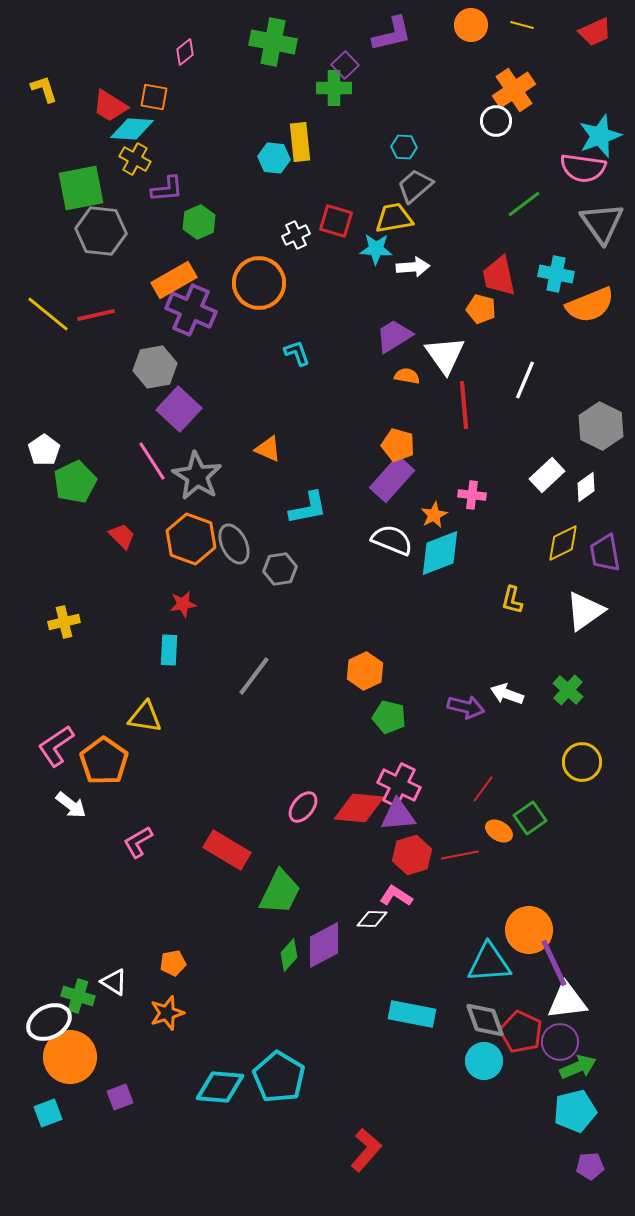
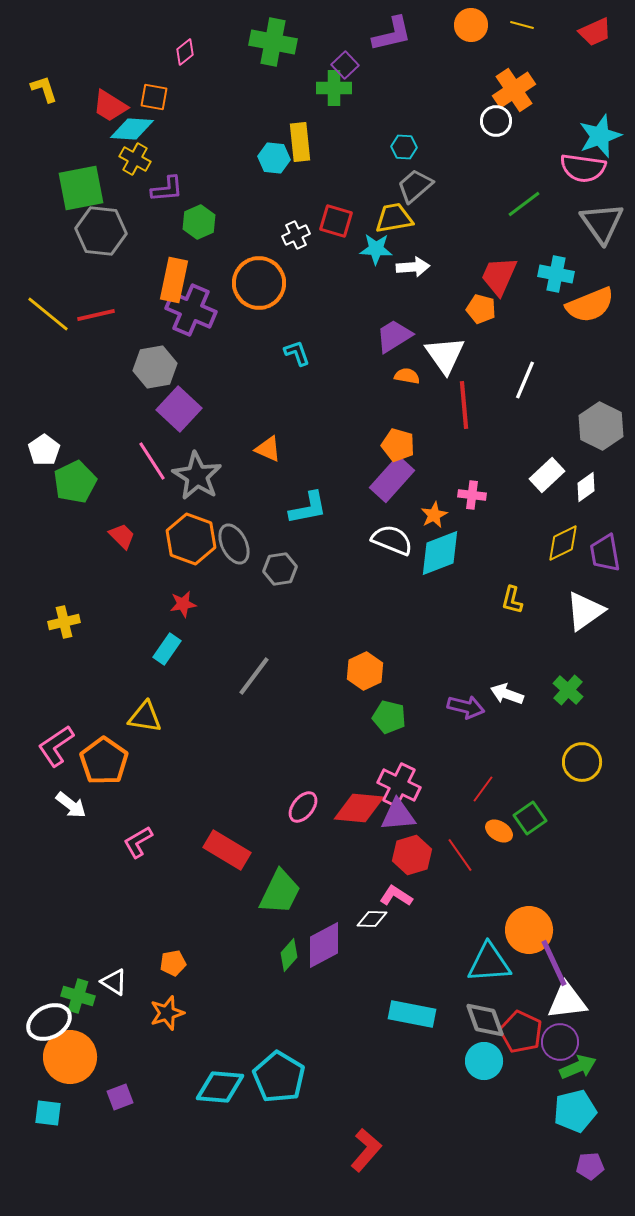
red trapezoid at (499, 276): rotated 36 degrees clockwise
orange rectangle at (174, 280): rotated 48 degrees counterclockwise
cyan rectangle at (169, 650): moved 2 px left, 1 px up; rotated 32 degrees clockwise
red line at (460, 855): rotated 66 degrees clockwise
cyan square at (48, 1113): rotated 28 degrees clockwise
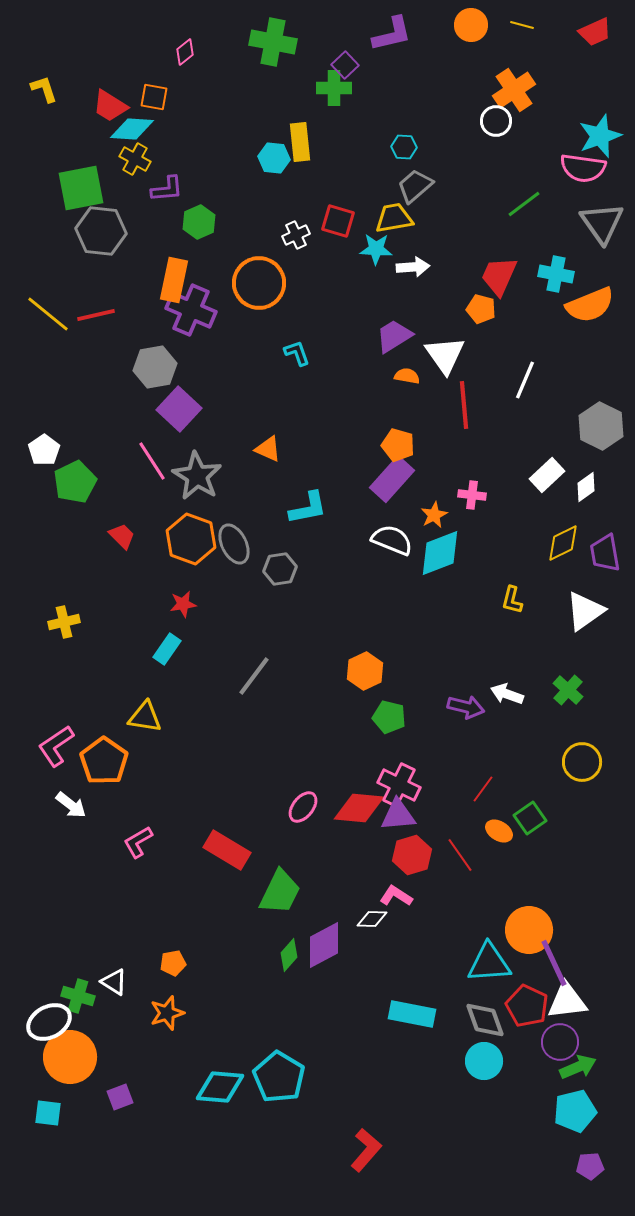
red square at (336, 221): moved 2 px right
red pentagon at (521, 1032): moved 6 px right, 26 px up
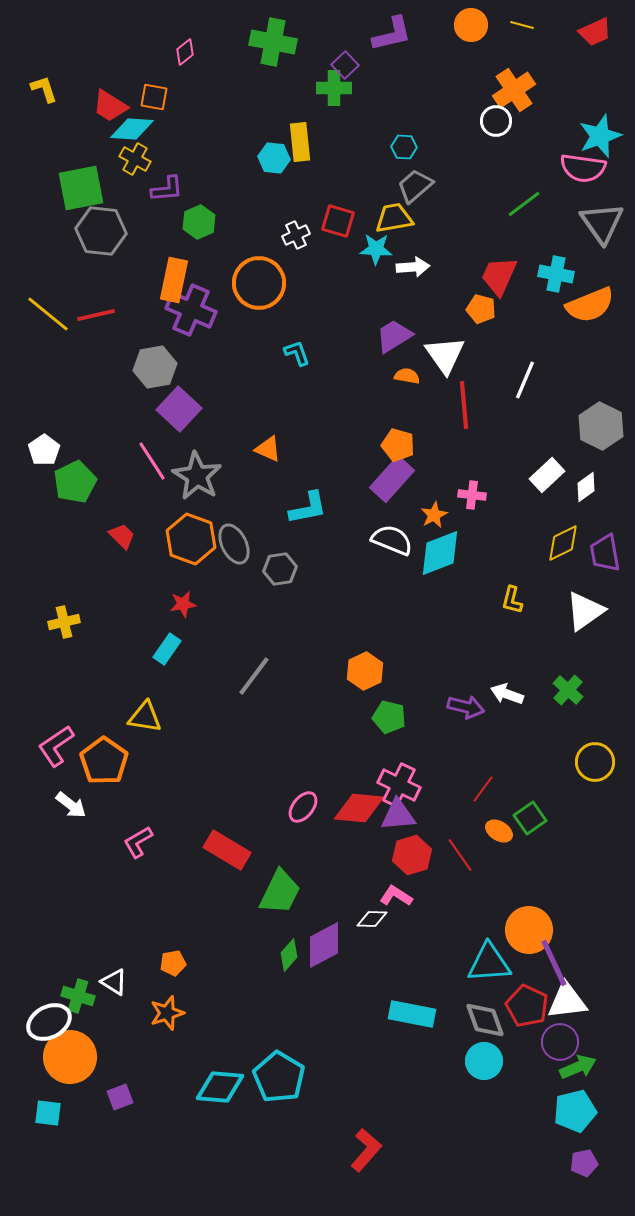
yellow circle at (582, 762): moved 13 px right
purple pentagon at (590, 1166): moved 6 px left, 3 px up; rotated 8 degrees counterclockwise
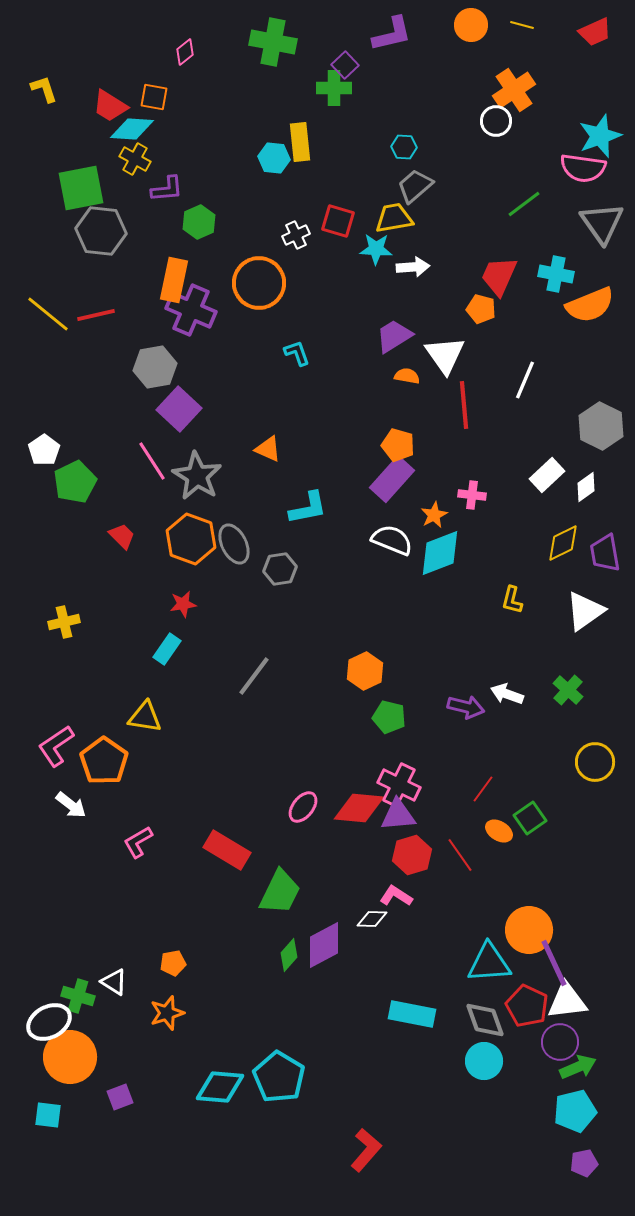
cyan square at (48, 1113): moved 2 px down
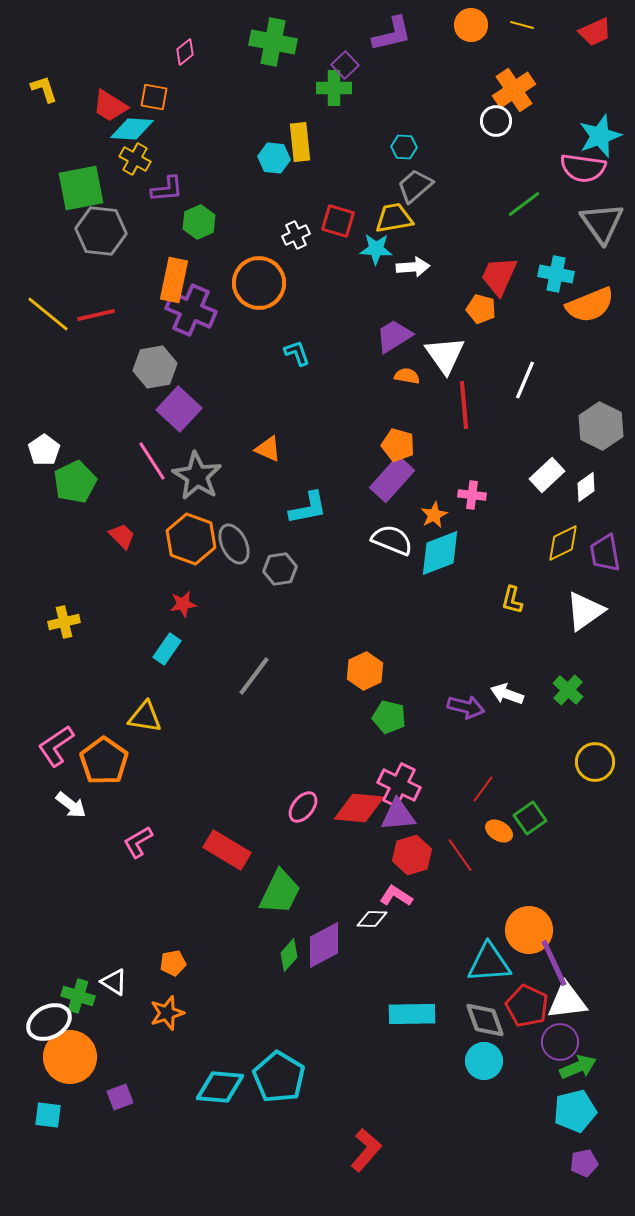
cyan rectangle at (412, 1014): rotated 12 degrees counterclockwise
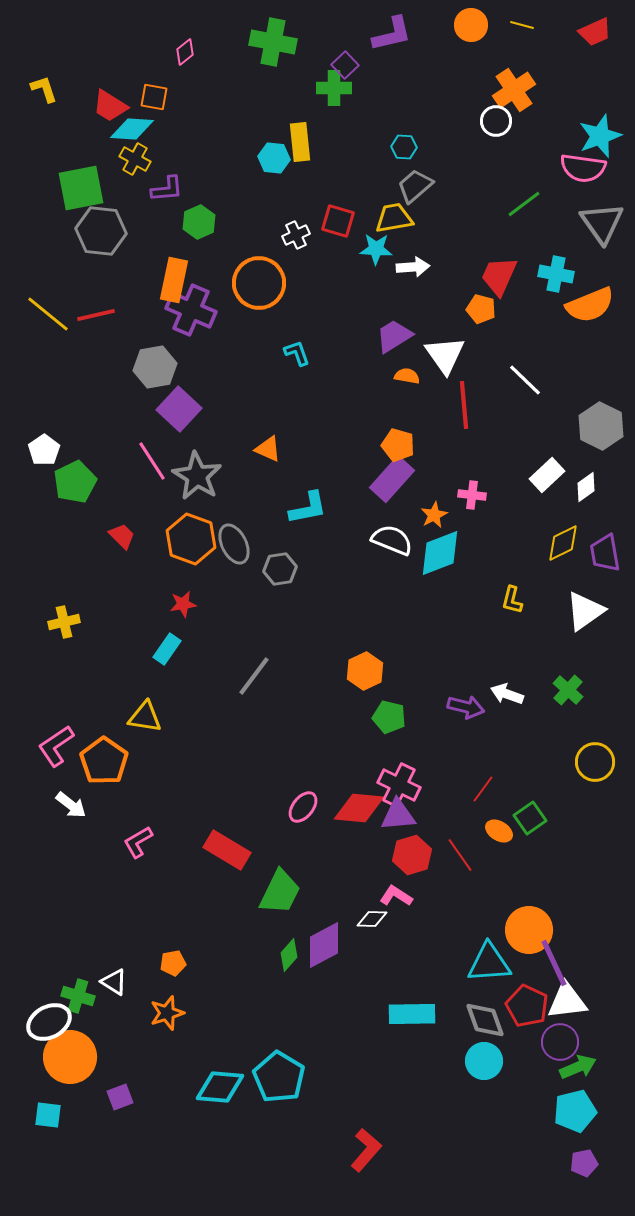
white line at (525, 380): rotated 69 degrees counterclockwise
